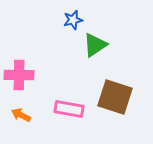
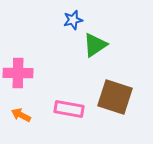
pink cross: moved 1 px left, 2 px up
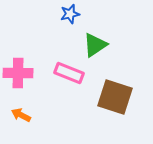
blue star: moved 3 px left, 6 px up
pink rectangle: moved 36 px up; rotated 12 degrees clockwise
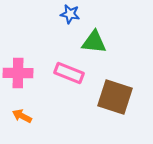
blue star: rotated 24 degrees clockwise
green triangle: moved 1 px left, 3 px up; rotated 40 degrees clockwise
orange arrow: moved 1 px right, 1 px down
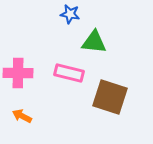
pink rectangle: rotated 8 degrees counterclockwise
brown square: moved 5 px left
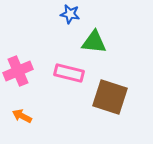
pink cross: moved 2 px up; rotated 24 degrees counterclockwise
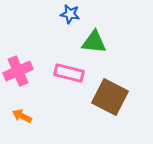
brown square: rotated 9 degrees clockwise
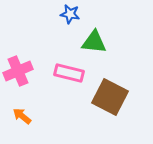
orange arrow: rotated 12 degrees clockwise
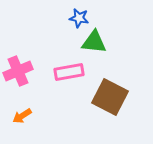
blue star: moved 9 px right, 4 px down
pink rectangle: moved 1 px up; rotated 24 degrees counterclockwise
orange arrow: rotated 72 degrees counterclockwise
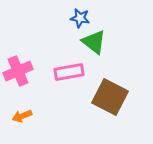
blue star: moved 1 px right
green triangle: rotated 32 degrees clockwise
orange arrow: rotated 12 degrees clockwise
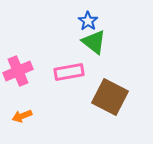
blue star: moved 8 px right, 3 px down; rotated 24 degrees clockwise
